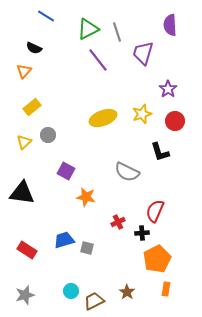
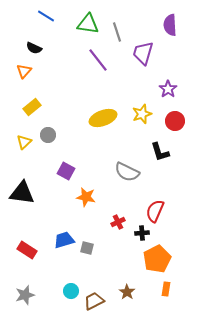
green triangle: moved 5 px up; rotated 35 degrees clockwise
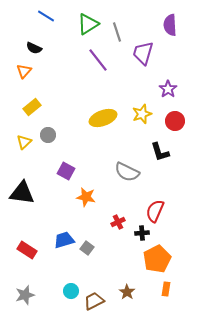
green triangle: rotated 40 degrees counterclockwise
gray square: rotated 24 degrees clockwise
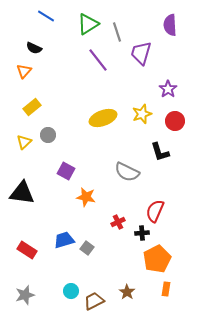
purple trapezoid: moved 2 px left
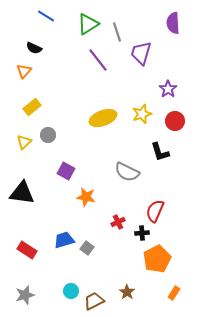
purple semicircle: moved 3 px right, 2 px up
orange rectangle: moved 8 px right, 4 px down; rotated 24 degrees clockwise
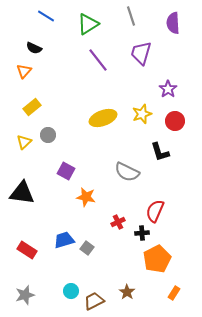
gray line: moved 14 px right, 16 px up
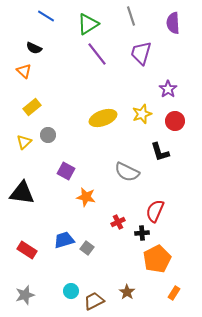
purple line: moved 1 px left, 6 px up
orange triangle: rotated 28 degrees counterclockwise
